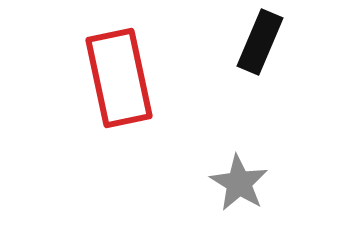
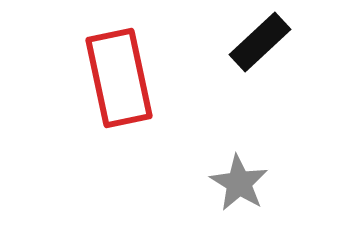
black rectangle: rotated 24 degrees clockwise
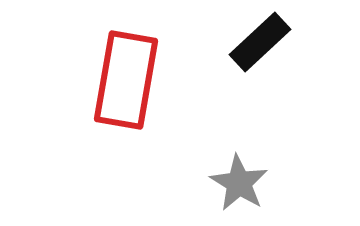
red rectangle: moved 7 px right, 2 px down; rotated 22 degrees clockwise
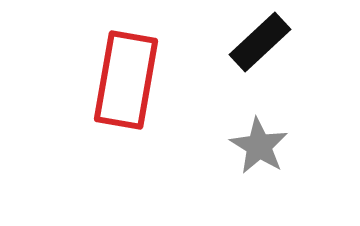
gray star: moved 20 px right, 37 px up
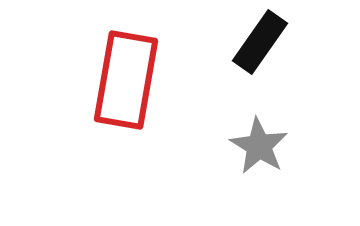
black rectangle: rotated 12 degrees counterclockwise
